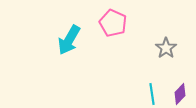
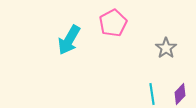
pink pentagon: rotated 20 degrees clockwise
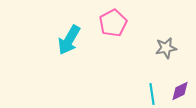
gray star: rotated 25 degrees clockwise
purple diamond: moved 3 px up; rotated 20 degrees clockwise
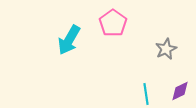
pink pentagon: rotated 8 degrees counterclockwise
gray star: moved 1 px down; rotated 15 degrees counterclockwise
cyan line: moved 6 px left
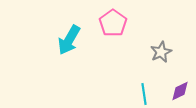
gray star: moved 5 px left, 3 px down
cyan line: moved 2 px left
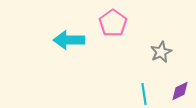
cyan arrow: rotated 60 degrees clockwise
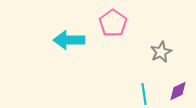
purple diamond: moved 2 px left
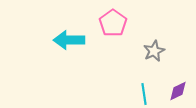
gray star: moved 7 px left, 1 px up
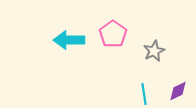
pink pentagon: moved 11 px down
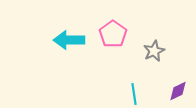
cyan line: moved 10 px left
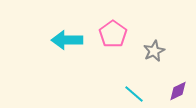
cyan arrow: moved 2 px left
cyan line: rotated 40 degrees counterclockwise
